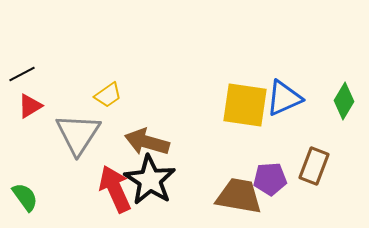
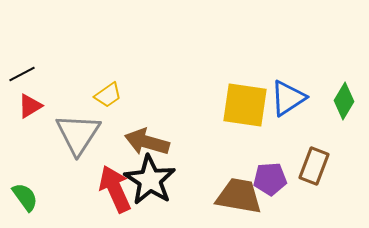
blue triangle: moved 4 px right; rotated 9 degrees counterclockwise
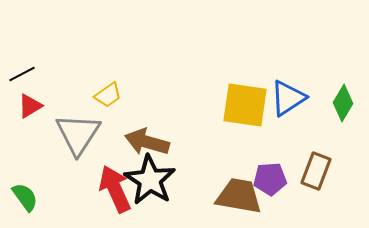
green diamond: moved 1 px left, 2 px down
brown rectangle: moved 2 px right, 5 px down
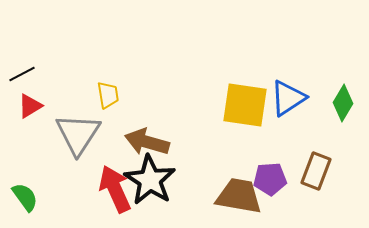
yellow trapezoid: rotated 64 degrees counterclockwise
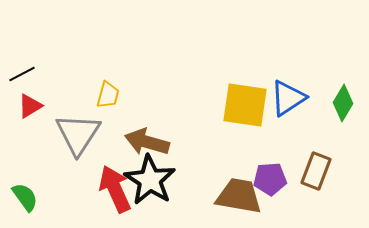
yellow trapezoid: rotated 24 degrees clockwise
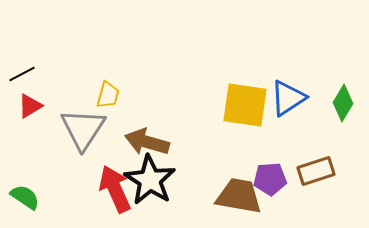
gray triangle: moved 5 px right, 5 px up
brown rectangle: rotated 51 degrees clockwise
green semicircle: rotated 20 degrees counterclockwise
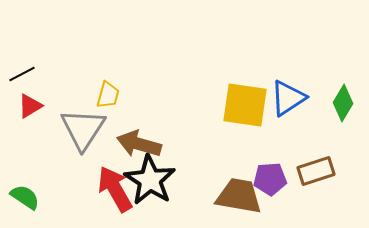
brown arrow: moved 8 px left, 2 px down
red arrow: rotated 6 degrees counterclockwise
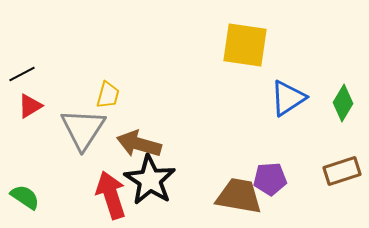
yellow square: moved 60 px up
brown rectangle: moved 26 px right
red arrow: moved 4 px left, 6 px down; rotated 12 degrees clockwise
